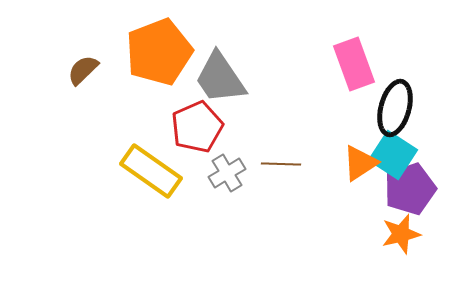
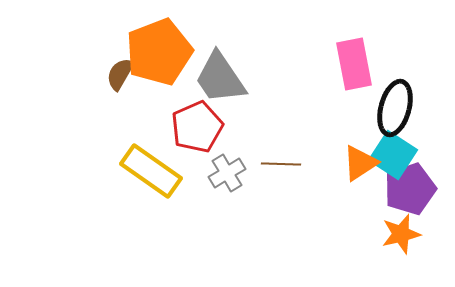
pink rectangle: rotated 9 degrees clockwise
brown semicircle: moved 37 px right, 4 px down; rotated 16 degrees counterclockwise
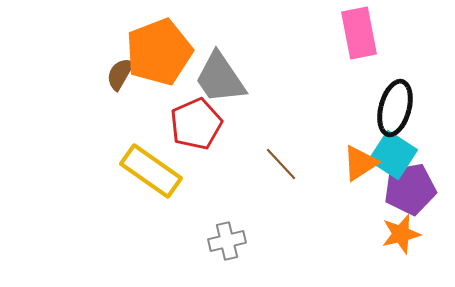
pink rectangle: moved 5 px right, 31 px up
red pentagon: moved 1 px left, 3 px up
brown line: rotated 45 degrees clockwise
gray cross: moved 68 px down; rotated 18 degrees clockwise
purple pentagon: rotated 9 degrees clockwise
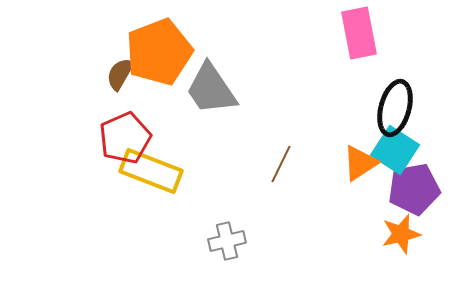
gray trapezoid: moved 9 px left, 11 px down
red pentagon: moved 71 px left, 14 px down
cyan square: moved 2 px right, 5 px up
brown line: rotated 69 degrees clockwise
yellow rectangle: rotated 14 degrees counterclockwise
purple pentagon: moved 4 px right
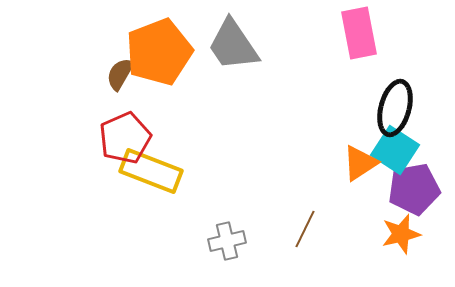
gray trapezoid: moved 22 px right, 44 px up
brown line: moved 24 px right, 65 px down
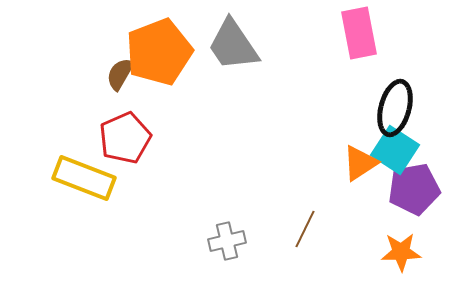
yellow rectangle: moved 67 px left, 7 px down
orange star: moved 18 px down; rotated 12 degrees clockwise
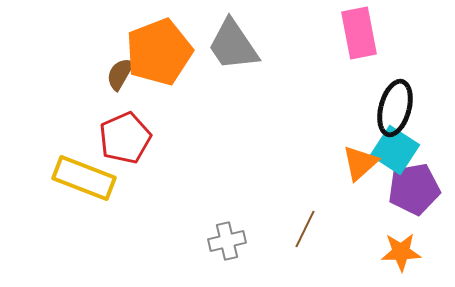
orange triangle: rotated 9 degrees counterclockwise
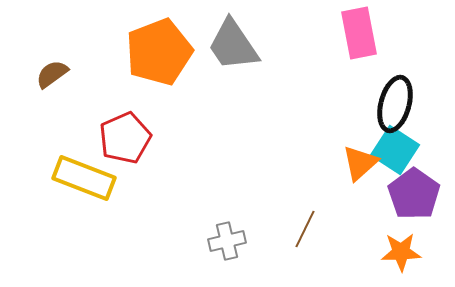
brown semicircle: moved 68 px left; rotated 24 degrees clockwise
black ellipse: moved 4 px up
purple pentagon: moved 5 px down; rotated 27 degrees counterclockwise
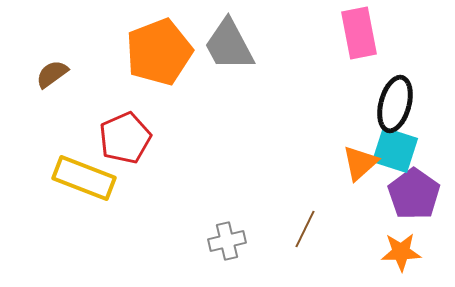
gray trapezoid: moved 4 px left; rotated 6 degrees clockwise
cyan square: rotated 15 degrees counterclockwise
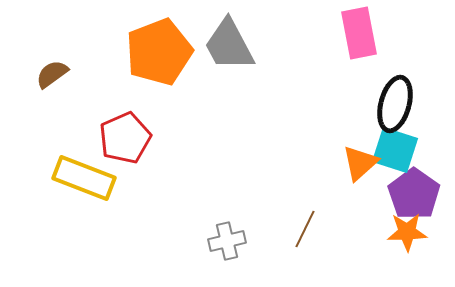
orange star: moved 6 px right, 20 px up
